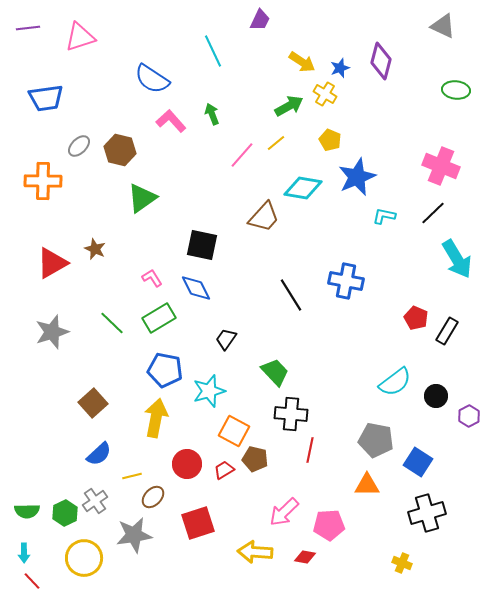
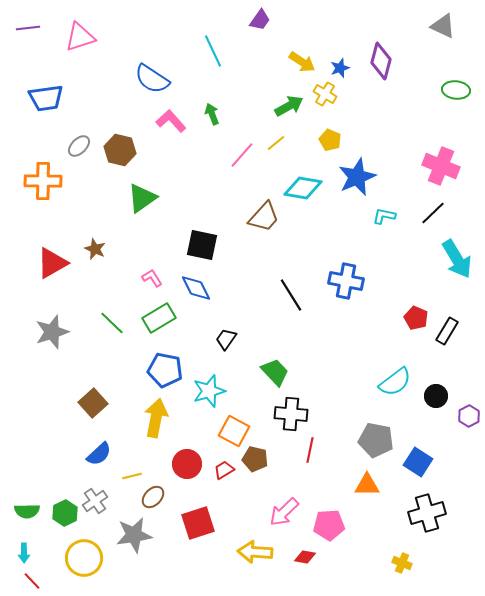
purple trapezoid at (260, 20): rotated 10 degrees clockwise
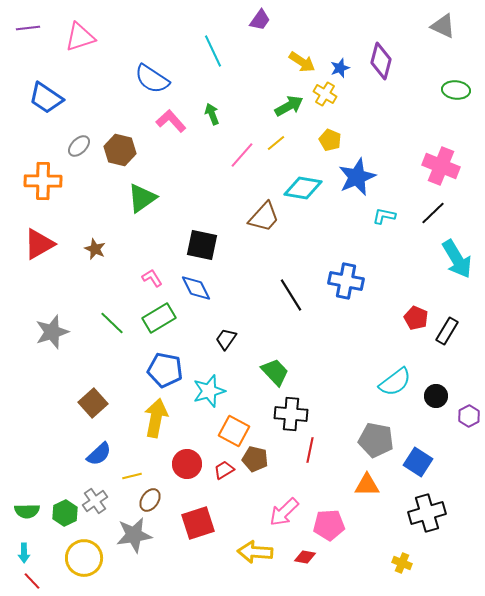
blue trapezoid at (46, 98): rotated 42 degrees clockwise
red triangle at (52, 263): moved 13 px left, 19 px up
brown ellipse at (153, 497): moved 3 px left, 3 px down; rotated 10 degrees counterclockwise
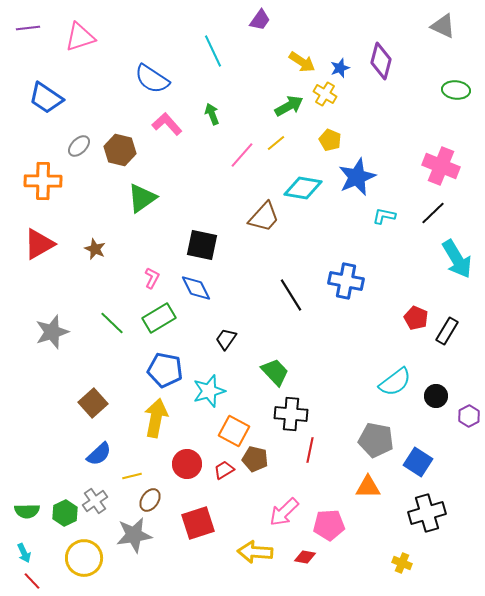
pink L-shape at (171, 121): moved 4 px left, 3 px down
pink L-shape at (152, 278): rotated 60 degrees clockwise
orange triangle at (367, 485): moved 1 px right, 2 px down
cyan arrow at (24, 553): rotated 24 degrees counterclockwise
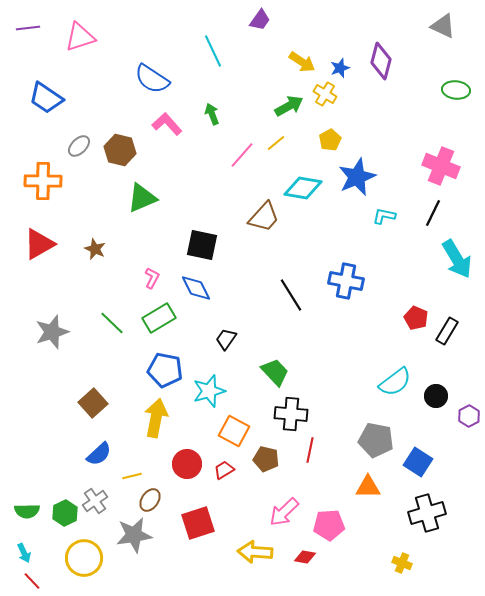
yellow pentagon at (330, 140): rotated 20 degrees clockwise
green triangle at (142, 198): rotated 12 degrees clockwise
black line at (433, 213): rotated 20 degrees counterclockwise
brown pentagon at (255, 459): moved 11 px right
